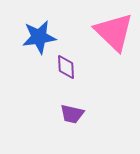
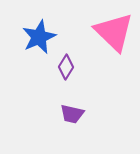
blue star: rotated 16 degrees counterclockwise
purple diamond: rotated 35 degrees clockwise
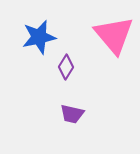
pink triangle: moved 3 px down; rotated 6 degrees clockwise
blue star: rotated 12 degrees clockwise
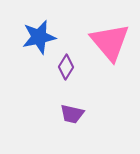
pink triangle: moved 4 px left, 7 px down
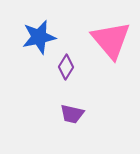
pink triangle: moved 1 px right, 2 px up
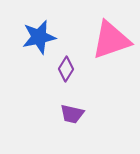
pink triangle: rotated 51 degrees clockwise
purple diamond: moved 2 px down
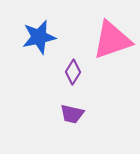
pink triangle: moved 1 px right
purple diamond: moved 7 px right, 3 px down
